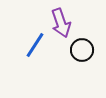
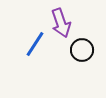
blue line: moved 1 px up
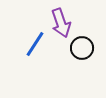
black circle: moved 2 px up
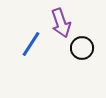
blue line: moved 4 px left
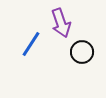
black circle: moved 4 px down
